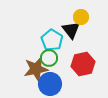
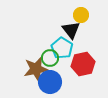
yellow circle: moved 2 px up
cyan pentagon: moved 10 px right, 8 px down
green circle: moved 1 px right
blue circle: moved 2 px up
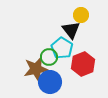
green circle: moved 1 px left, 1 px up
red hexagon: rotated 10 degrees counterclockwise
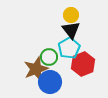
yellow circle: moved 10 px left
cyan pentagon: moved 7 px right; rotated 10 degrees clockwise
brown star: rotated 10 degrees counterclockwise
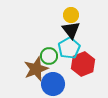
green circle: moved 1 px up
blue circle: moved 3 px right, 2 px down
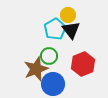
yellow circle: moved 3 px left
cyan pentagon: moved 14 px left, 19 px up
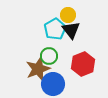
brown star: moved 2 px right
